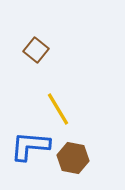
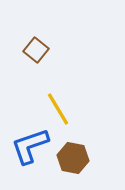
blue L-shape: rotated 24 degrees counterclockwise
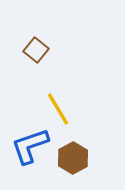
brown hexagon: rotated 20 degrees clockwise
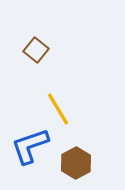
brown hexagon: moved 3 px right, 5 px down
